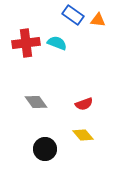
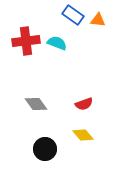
red cross: moved 2 px up
gray diamond: moved 2 px down
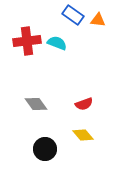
red cross: moved 1 px right
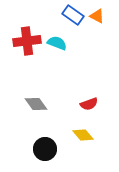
orange triangle: moved 1 px left, 4 px up; rotated 21 degrees clockwise
red semicircle: moved 5 px right
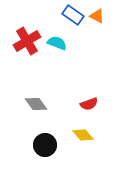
red cross: rotated 24 degrees counterclockwise
black circle: moved 4 px up
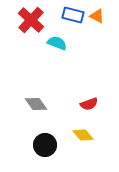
blue rectangle: rotated 20 degrees counterclockwise
red cross: moved 4 px right, 21 px up; rotated 16 degrees counterclockwise
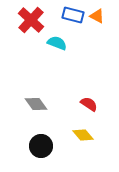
red semicircle: rotated 126 degrees counterclockwise
black circle: moved 4 px left, 1 px down
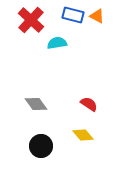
cyan semicircle: rotated 30 degrees counterclockwise
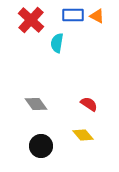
blue rectangle: rotated 15 degrees counterclockwise
cyan semicircle: rotated 72 degrees counterclockwise
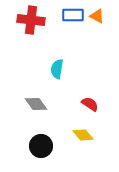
red cross: rotated 36 degrees counterclockwise
cyan semicircle: moved 26 px down
red semicircle: moved 1 px right
